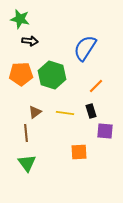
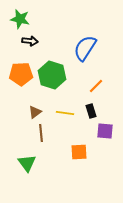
brown line: moved 15 px right
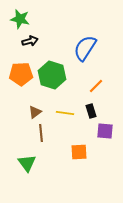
black arrow: rotated 21 degrees counterclockwise
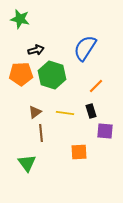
black arrow: moved 6 px right, 9 px down
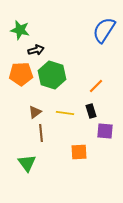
green star: moved 11 px down
blue semicircle: moved 19 px right, 18 px up
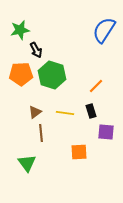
green star: rotated 24 degrees counterclockwise
black arrow: rotated 77 degrees clockwise
purple square: moved 1 px right, 1 px down
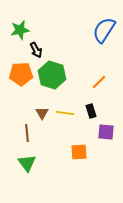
orange line: moved 3 px right, 4 px up
brown triangle: moved 7 px right, 1 px down; rotated 24 degrees counterclockwise
brown line: moved 14 px left
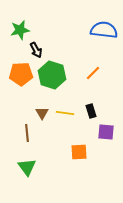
blue semicircle: rotated 64 degrees clockwise
orange line: moved 6 px left, 9 px up
green triangle: moved 4 px down
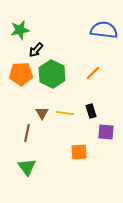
black arrow: rotated 70 degrees clockwise
green hexagon: moved 1 px up; rotated 8 degrees clockwise
brown line: rotated 18 degrees clockwise
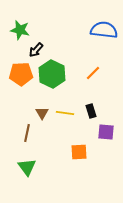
green star: rotated 24 degrees clockwise
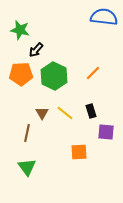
blue semicircle: moved 13 px up
green hexagon: moved 2 px right, 2 px down
yellow line: rotated 30 degrees clockwise
